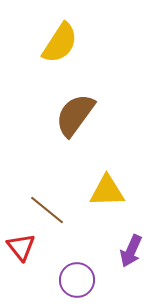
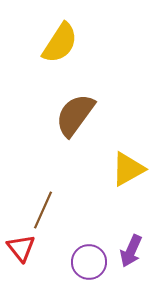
yellow triangle: moved 21 px right, 22 px up; rotated 27 degrees counterclockwise
brown line: moved 4 px left; rotated 75 degrees clockwise
red triangle: moved 1 px down
purple circle: moved 12 px right, 18 px up
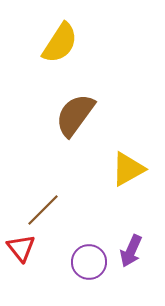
brown line: rotated 21 degrees clockwise
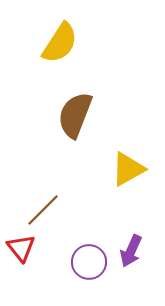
brown semicircle: rotated 15 degrees counterclockwise
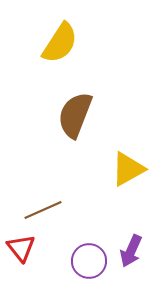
brown line: rotated 21 degrees clockwise
purple circle: moved 1 px up
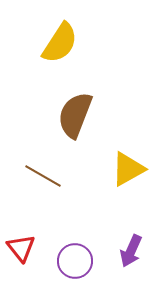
brown line: moved 34 px up; rotated 54 degrees clockwise
purple circle: moved 14 px left
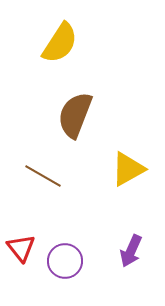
purple circle: moved 10 px left
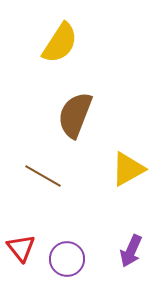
purple circle: moved 2 px right, 2 px up
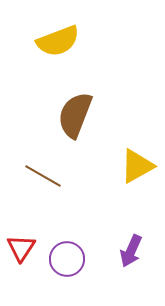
yellow semicircle: moved 2 px left, 2 px up; rotated 36 degrees clockwise
yellow triangle: moved 9 px right, 3 px up
red triangle: rotated 12 degrees clockwise
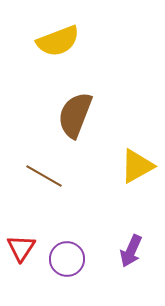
brown line: moved 1 px right
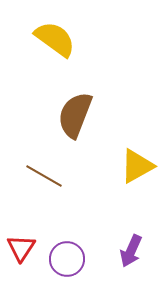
yellow semicircle: moved 3 px left, 2 px up; rotated 123 degrees counterclockwise
